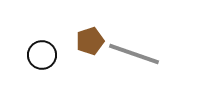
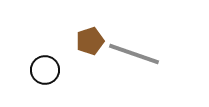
black circle: moved 3 px right, 15 px down
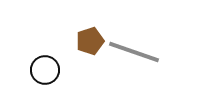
gray line: moved 2 px up
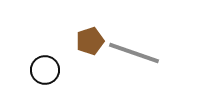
gray line: moved 1 px down
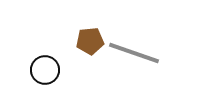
brown pentagon: rotated 12 degrees clockwise
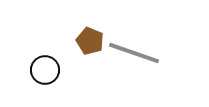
brown pentagon: rotated 28 degrees clockwise
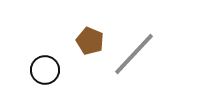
gray line: moved 1 px down; rotated 66 degrees counterclockwise
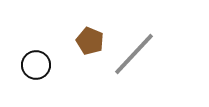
black circle: moved 9 px left, 5 px up
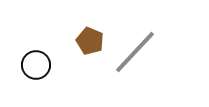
gray line: moved 1 px right, 2 px up
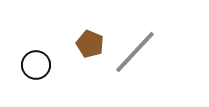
brown pentagon: moved 3 px down
